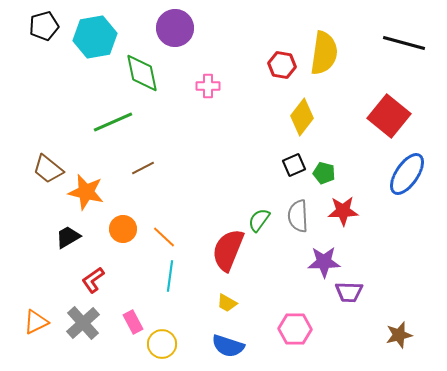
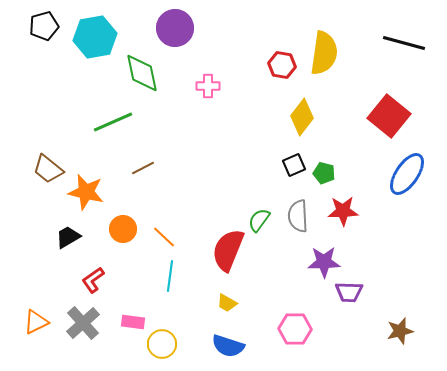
pink rectangle: rotated 55 degrees counterclockwise
brown star: moved 1 px right, 4 px up
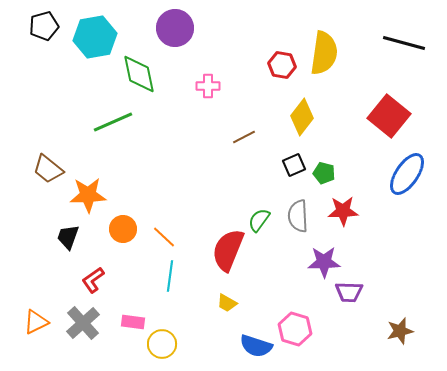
green diamond: moved 3 px left, 1 px down
brown line: moved 101 px right, 31 px up
orange star: moved 2 px right, 3 px down; rotated 15 degrees counterclockwise
black trapezoid: rotated 40 degrees counterclockwise
pink hexagon: rotated 16 degrees clockwise
blue semicircle: moved 28 px right
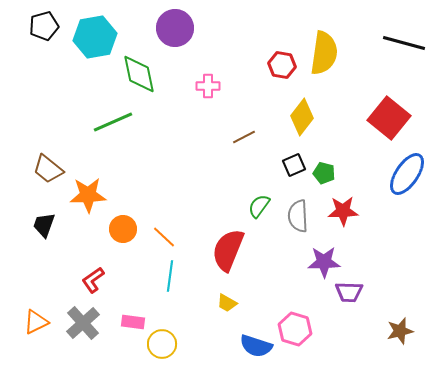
red square: moved 2 px down
green semicircle: moved 14 px up
black trapezoid: moved 24 px left, 12 px up
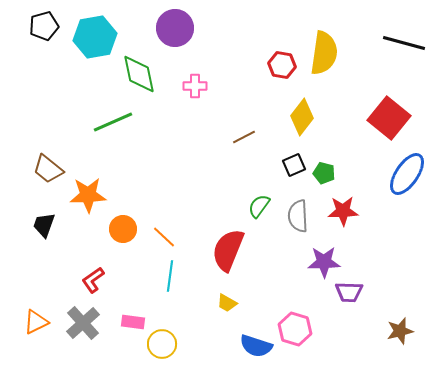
pink cross: moved 13 px left
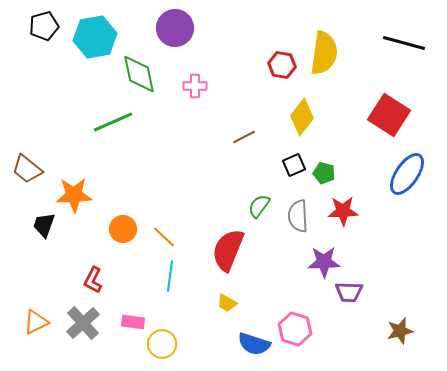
red square: moved 3 px up; rotated 6 degrees counterclockwise
brown trapezoid: moved 21 px left
orange star: moved 14 px left
red L-shape: rotated 28 degrees counterclockwise
blue semicircle: moved 2 px left, 2 px up
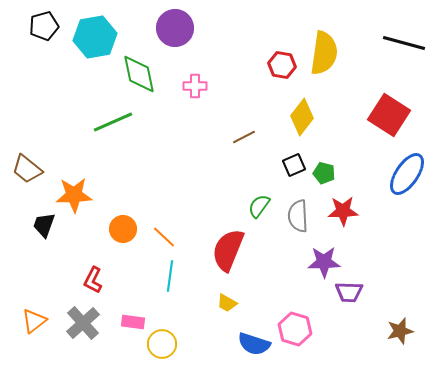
orange triangle: moved 2 px left, 1 px up; rotated 12 degrees counterclockwise
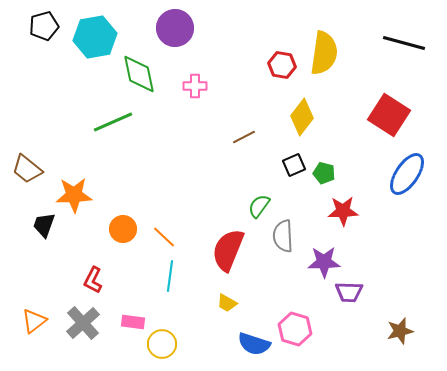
gray semicircle: moved 15 px left, 20 px down
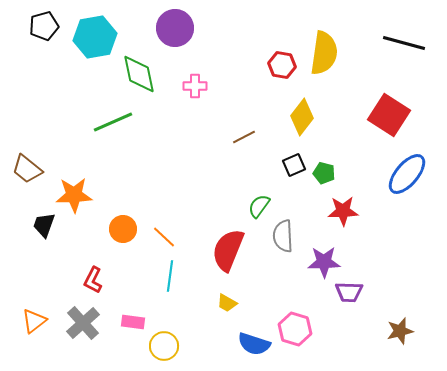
blue ellipse: rotated 6 degrees clockwise
yellow circle: moved 2 px right, 2 px down
